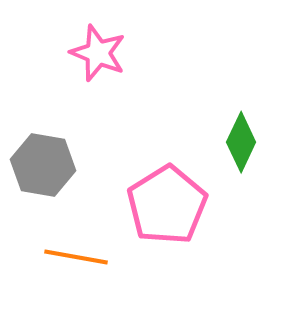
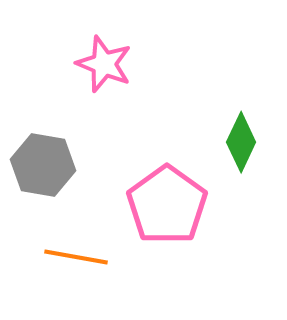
pink star: moved 6 px right, 11 px down
pink pentagon: rotated 4 degrees counterclockwise
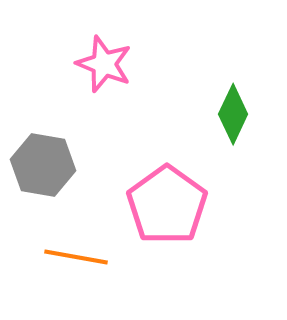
green diamond: moved 8 px left, 28 px up
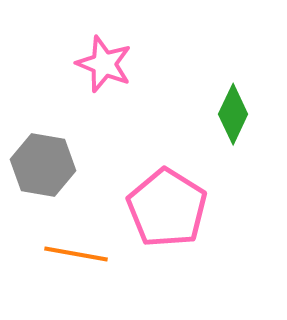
pink pentagon: moved 3 px down; rotated 4 degrees counterclockwise
orange line: moved 3 px up
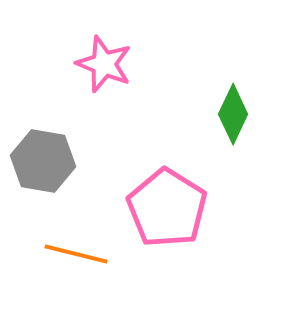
gray hexagon: moved 4 px up
orange line: rotated 4 degrees clockwise
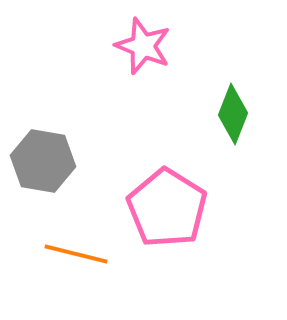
pink star: moved 39 px right, 18 px up
green diamond: rotated 4 degrees counterclockwise
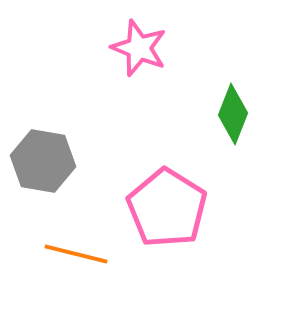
pink star: moved 4 px left, 2 px down
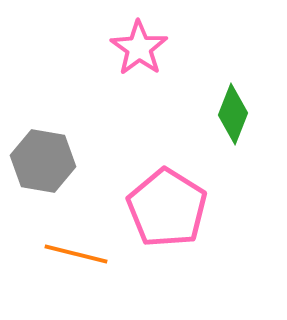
pink star: rotated 14 degrees clockwise
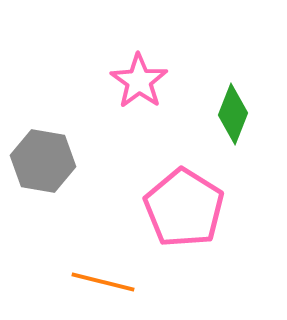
pink star: moved 33 px down
pink pentagon: moved 17 px right
orange line: moved 27 px right, 28 px down
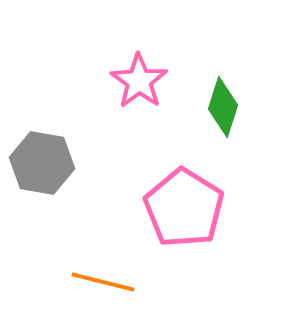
green diamond: moved 10 px left, 7 px up; rotated 4 degrees counterclockwise
gray hexagon: moved 1 px left, 2 px down
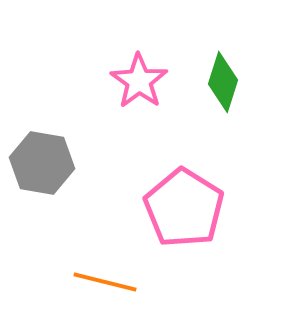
green diamond: moved 25 px up
orange line: moved 2 px right
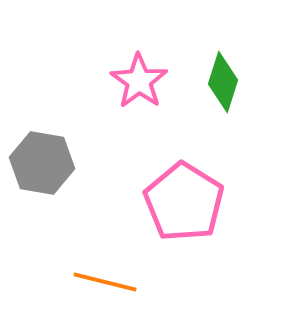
pink pentagon: moved 6 px up
